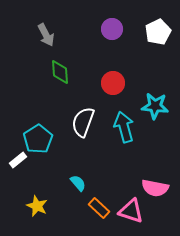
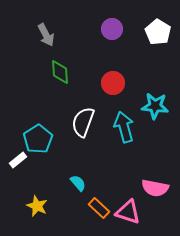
white pentagon: rotated 15 degrees counterclockwise
pink triangle: moved 3 px left, 1 px down
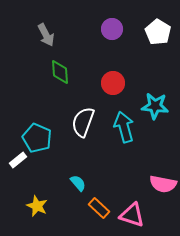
cyan pentagon: moved 1 px left, 1 px up; rotated 16 degrees counterclockwise
pink semicircle: moved 8 px right, 4 px up
pink triangle: moved 4 px right, 3 px down
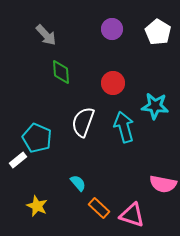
gray arrow: rotated 15 degrees counterclockwise
green diamond: moved 1 px right
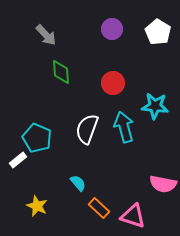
white semicircle: moved 4 px right, 7 px down
pink triangle: moved 1 px right, 1 px down
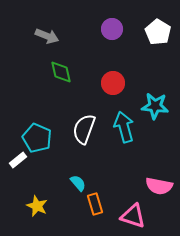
gray arrow: moved 1 px right, 1 px down; rotated 25 degrees counterclockwise
green diamond: rotated 10 degrees counterclockwise
white semicircle: moved 3 px left
pink semicircle: moved 4 px left, 2 px down
orange rectangle: moved 4 px left, 4 px up; rotated 30 degrees clockwise
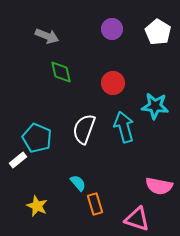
pink triangle: moved 4 px right, 3 px down
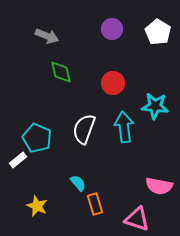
cyan arrow: rotated 8 degrees clockwise
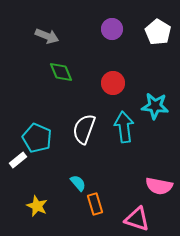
green diamond: rotated 10 degrees counterclockwise
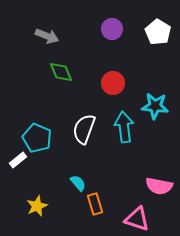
yellow star: rotated 25 degrees clockwise
